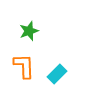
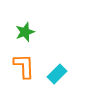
green star: moved 4 px left, 1 px down
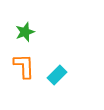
cyan rectangle: moved 1 px down
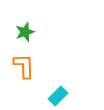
cyan rectangle: moved 1 px right, 21 px down
